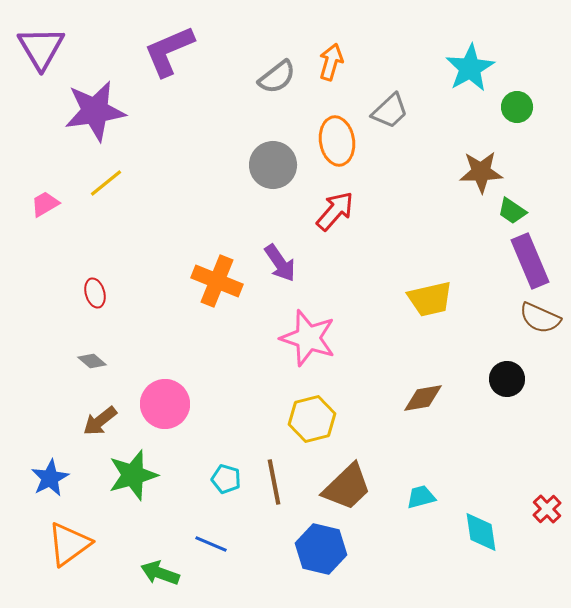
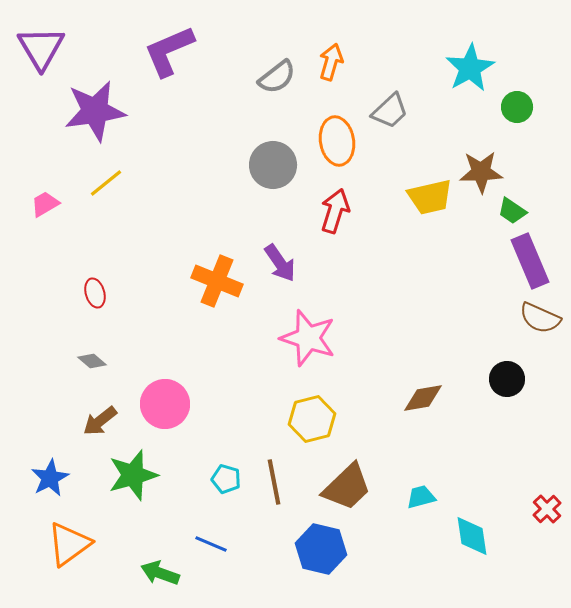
red arrow: rotated 24 degrees counterclockwise
yellow trapezoid: moved 102 px up
cyan diamond: moved 9 px left, 4 px down
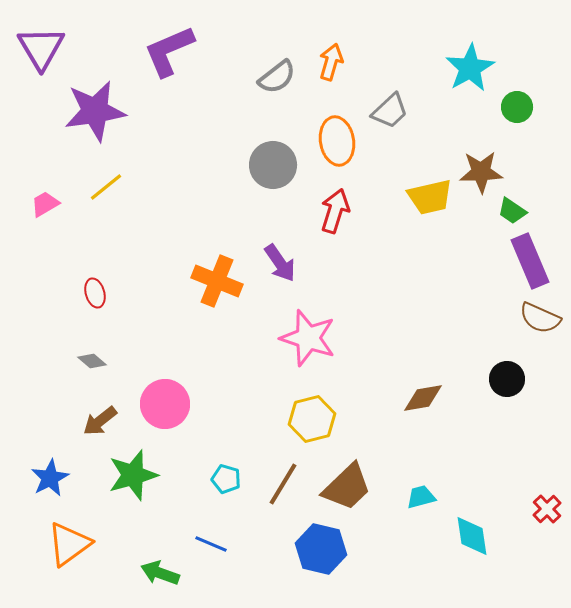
yellow line: moved 4 px down
brown line: moved 9 px right, 2 px down; rotated 42 degrees clockwise
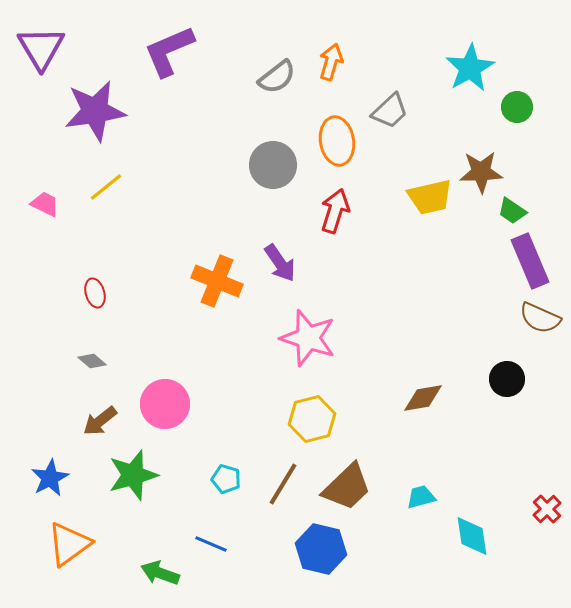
pink trapezoid: rotated 56 degrees clockwise
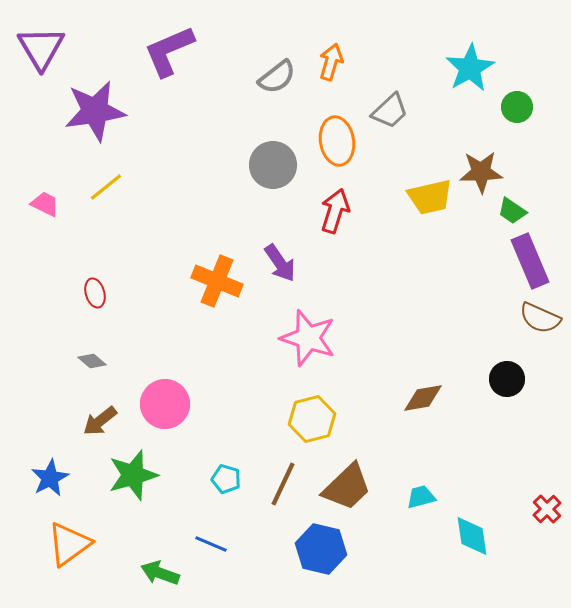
brown line: rotated 6 degrees counterclockwise
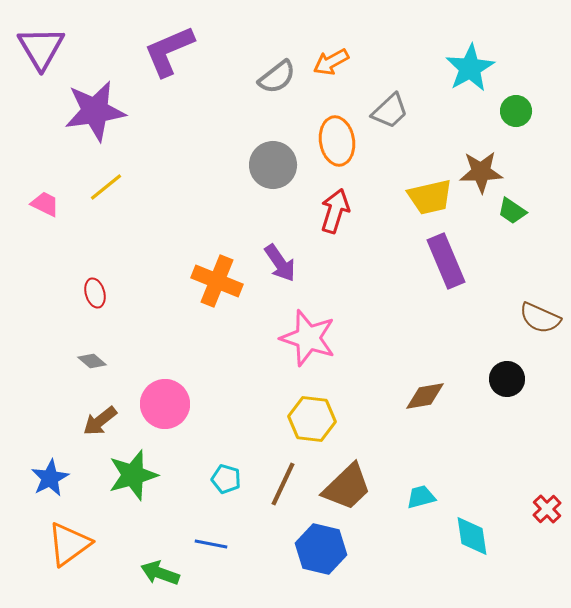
orange arrow: rotated 135 degrees counterclockwise
green circle: moved 1 px left, 4 px down
purple rectangle: moved 84 px left
brown diamond: moved 2 px right, 2 px up
yellow hexagon: rotated 21 degrees clockwise
blue line: rotated 12 degrees counterclockwise
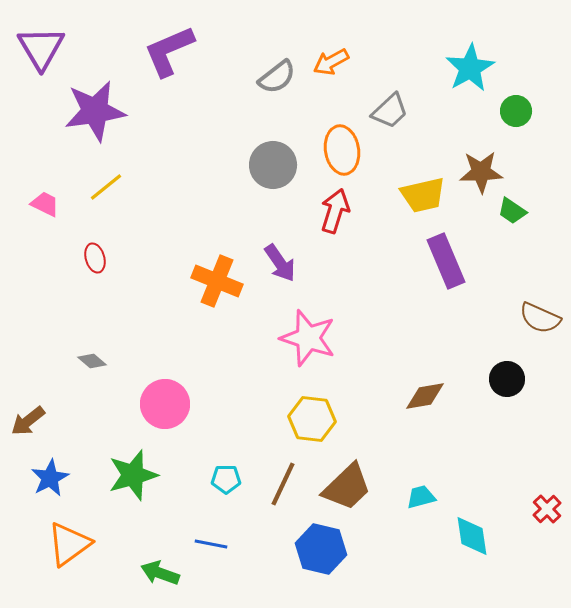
orange ellipse: moved 5 px right, 9 px down
yellow trapezoid: moved 7 px left, 2 px up
red ellipse: moved 35 px up
brown arrow: moved 72 px left
cyan pentagon: rotated 16 degrees counterclockwise
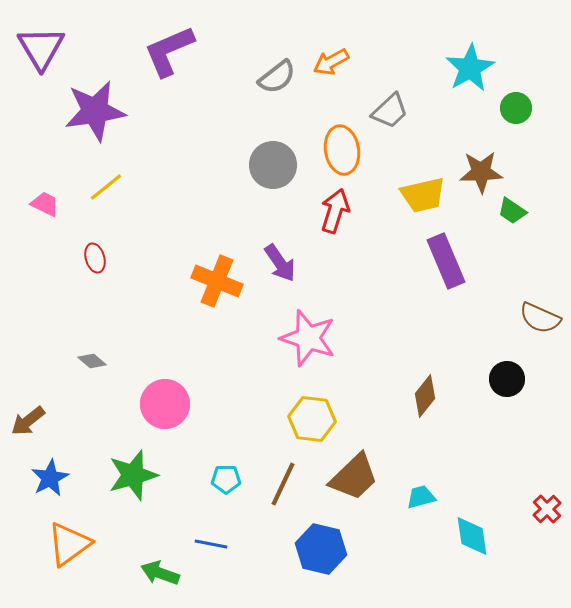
green circle: moved 3 px up
brown diamond: rotated 42 degrees counterclockwise
brown trapezoid: moved 7 px right, 10 px up
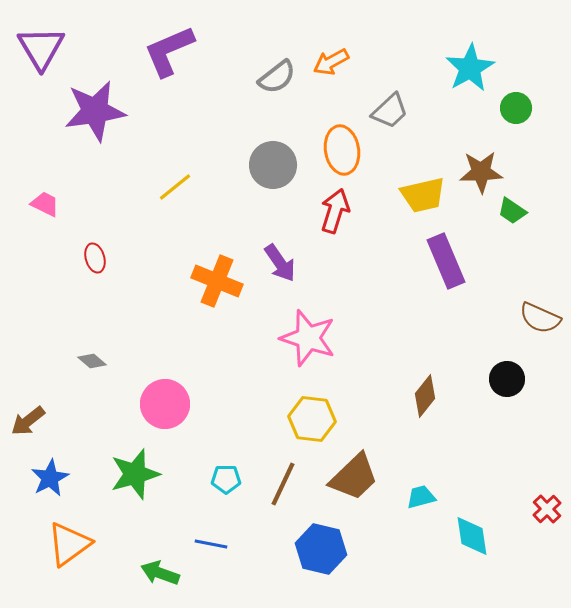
yellow line: moved 69 px right
green star: moved 2 px right, 1 px up
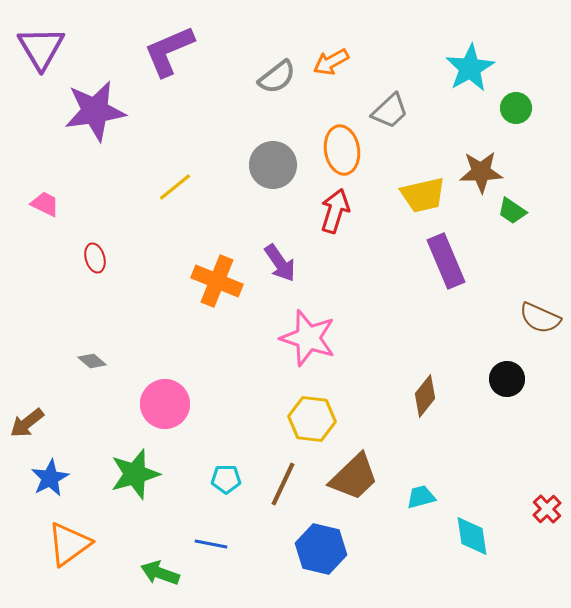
brown arrow: moved 1 px left, 2 px down
